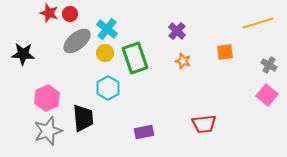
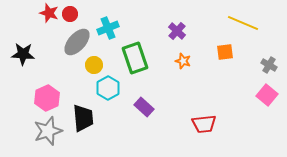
yellow line: moved 15 px left; rotated 40 degrees clockwise
cyan cross: moved 1 px right, 1 px up; rotated 30 degrees clockwise
gray ellipse: moved 1 px down; rotated 8 degrees counterclockwise
yellow circle: moved 11 px left, 12 px down
purple rectangle: moved 25 px up; rotated 54 degrees clockwise
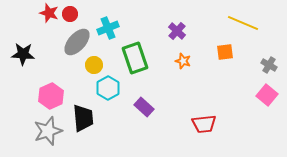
pink hexagon: moved 4 px right, 2 px up
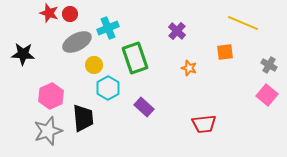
gray ellipse: rotated 20 degrees clockwise
orange star: moved 6 px right, 7 px down
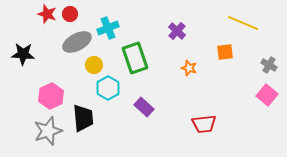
red star: moved 2 px left, 1 px down
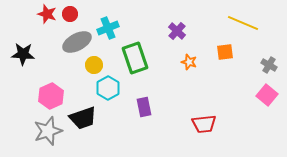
orange star: moved 6 px up
purple rectangle: rotated 36 degrees clockwise
black trapezoid: rotated 76 degrees clockwise
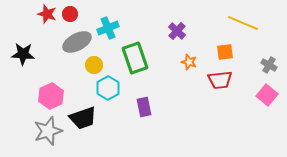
red trapezoid: moved 16 px right, 44 px up
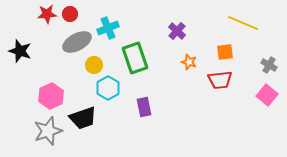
red star: rotated 24 degrees counterclockwise
black star: moved 3 px left, 3 px up; rotated 15 degrees clockwise
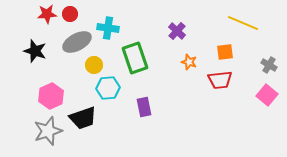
cyan cross: rotated 30 degrees clockwise
black star: moved 15 px right
cyan hexagon: rotated 25 degrees clockwise
